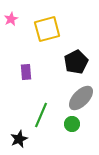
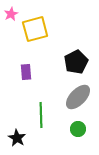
pink star: moved 5 px up
yellow square: moved 12 px left
gray ellipse: moved 3 px left, 1 px up
green line: rotated 25 degrees counterclockwise
green circle: moved 6 px right, 5 px down
black star: moved 2 px left, 1 px up; rotated 18 degrees counterclockwise
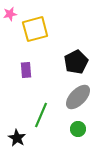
pink star: moved 1 px left; rotated 16 degrees clockwise
purple rectangle: moved 2 px up
green line: rotated 25 degrees clockwise
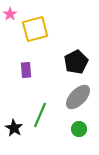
pink star: rotated 24 degrees counterclockwise
green line: moved 1 px left
green circle: moved 1 px right
black star: moved 3 px left, 10 px up
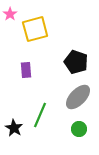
black pentagon: rotated 25 degrees counterclockwise
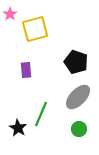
green line: moved 1 px right, 1 px up
black star: moved 4 px right
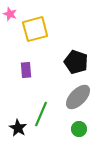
pink star: rotated 16 degrees counterclockwise
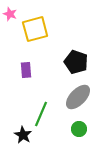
black star: moved 5 px right, 7 px down
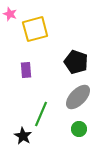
black star: moved 1 px down
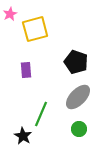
pink star: rotated 24 degrees clockwise
